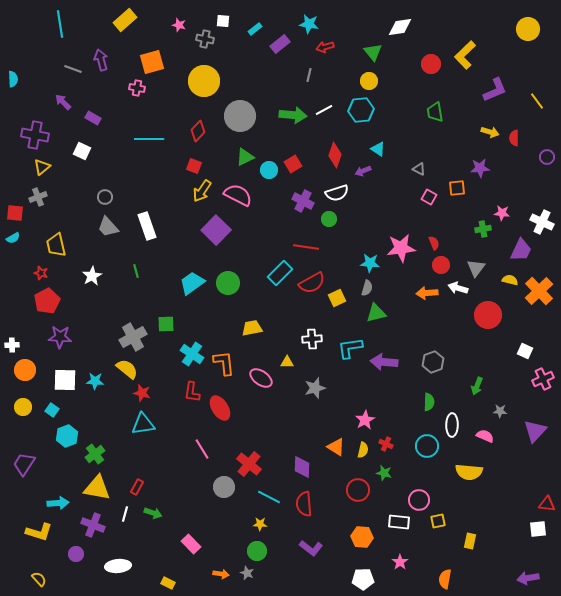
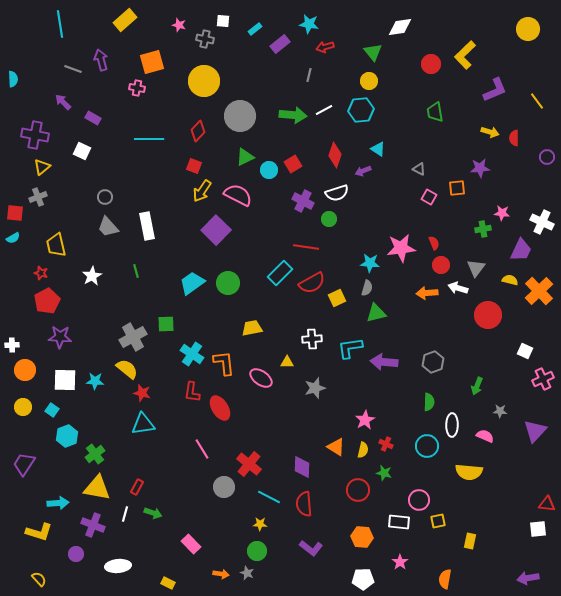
white rectangle at (147, 226): rotated 8 degrees clockwise
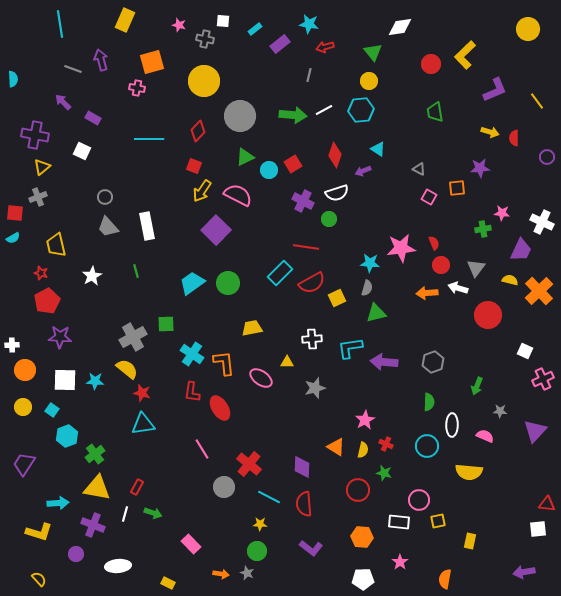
yellow rectangle at (125, 20): rotated 25 degrees counterclockwise
purple arrow at (528, 578): moved 4 px left, 6 px up
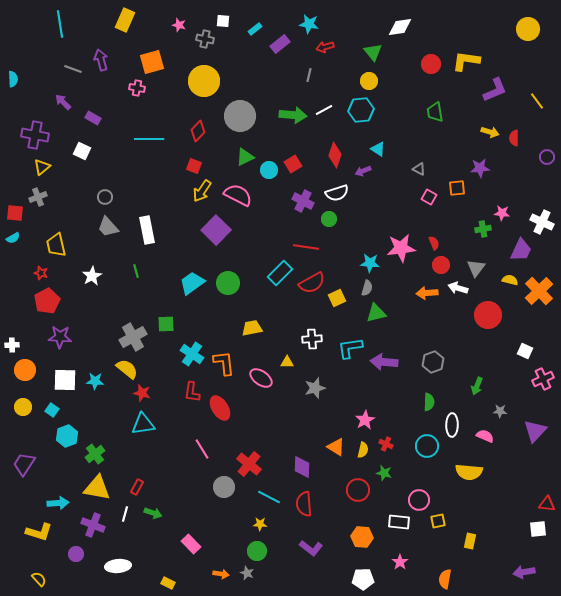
yellow L-shape at (465, 55): moved 1 px right, 6 px down; rotated 52 degrees clockwise
white rectangle at (147, 226): moved 4 px down
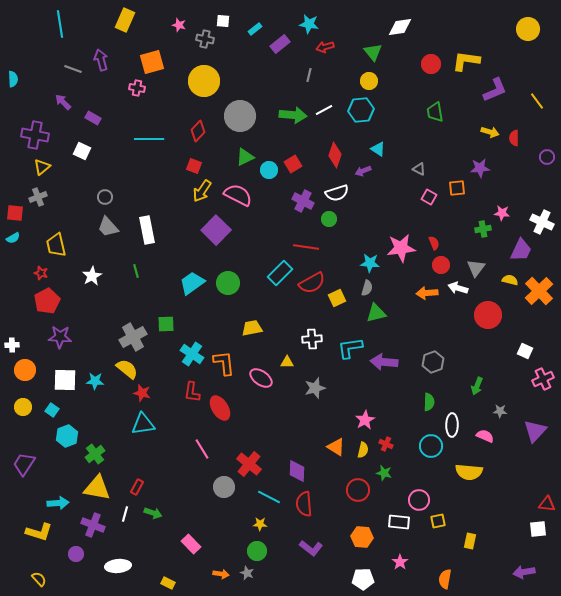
cyan circle at (427, 446): moved 4 px right
purple diamond at (302, 467): moved 5 px left, 4 px down
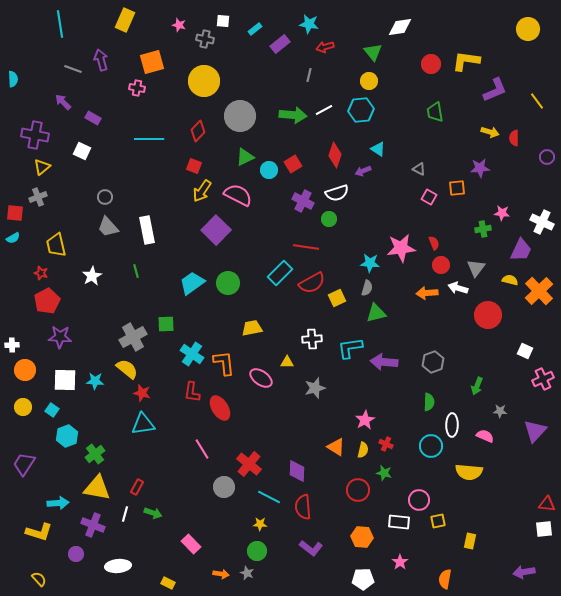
red semicircle at (304, 504): moved 1 px left, 3 px down
white square at (538, 529): moved 6 px right
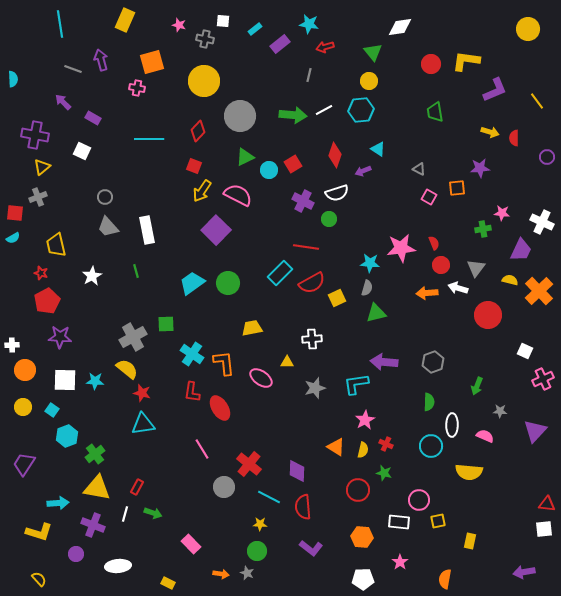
cyan L-shape at (350, 348): moved 6 px right, 36 px down
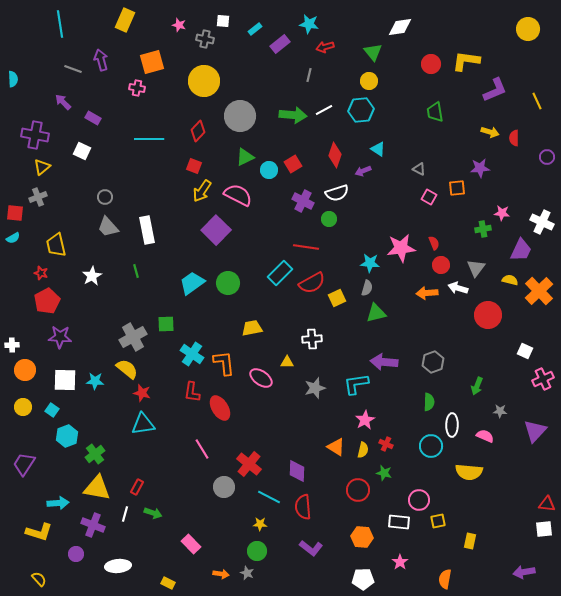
yellow line at (537, 101): rotated 12 degrees clockwise
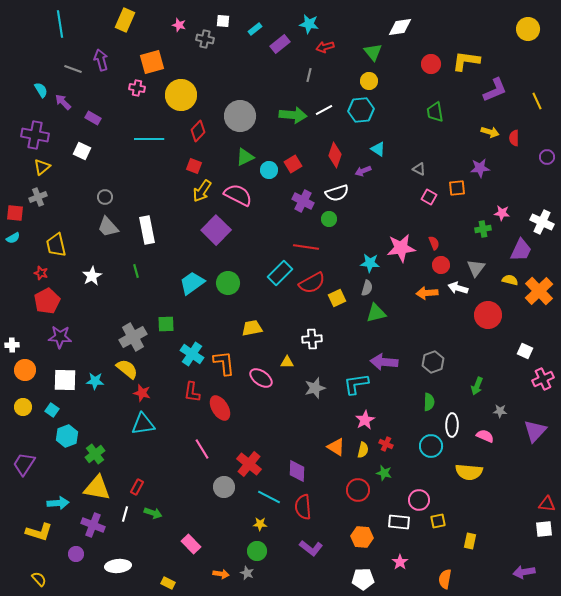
cyan semicircle at (13, 79): moved 28 px right, 11 px down; rotated 28 degrees counterclockwise
yellow circle at (204, 81): moved 23 px left, 14 px down
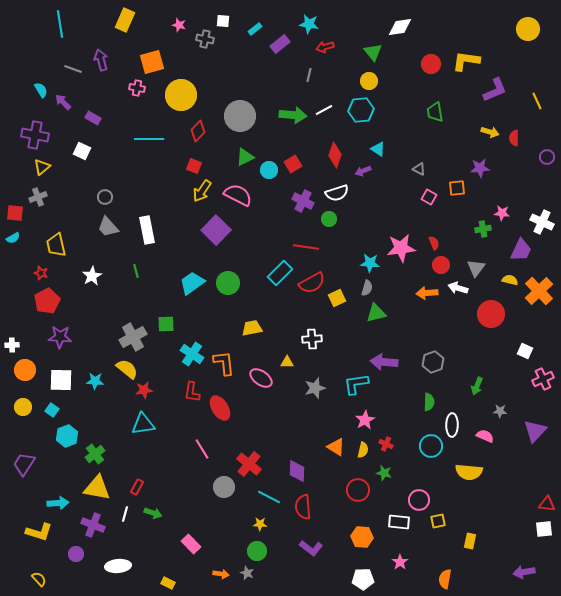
red circle at (488, 315): moved 3 px right, 1 px up
white square at (65, 380): moved 4 px left
red star at (142, 393): moved 2 px right, 3 px up; rotated 24 degrees counterclockwise
